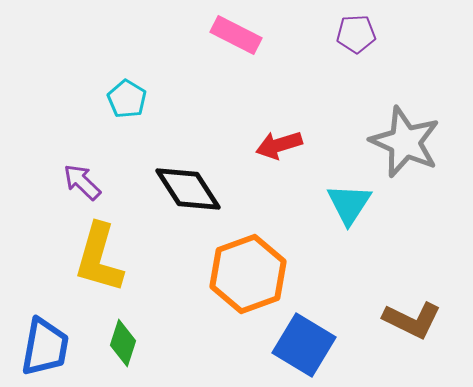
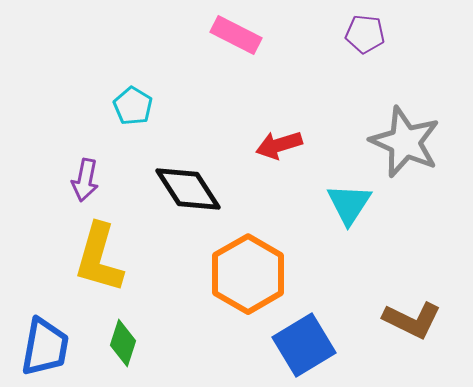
purple pentagon: moved 9 px right; rotated 9 degrees clockwise
cyan pentagon: moved 6 px right, 7 px down
purple arrow: moved 3 px right, 2 px up; rotated 123 degrees counterclockwise
orange hexagon: rotated 10 degrees counterclockwise
blue square: rotated 28 degrees clockwise
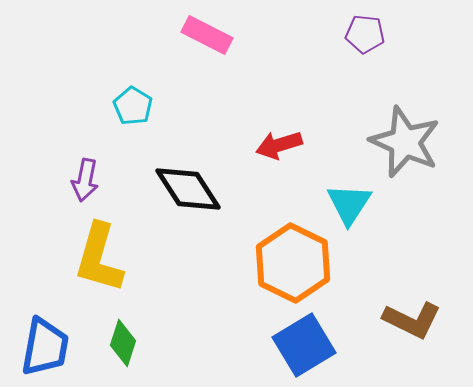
pink rectangle: moved 29 px left
orange hexagon: moved 45 px right, 11 px up; rotated 4 degrees counterclockwise
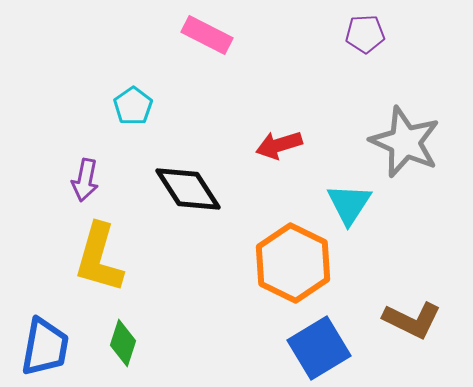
purple pentagon: rotated 9 degrees counterclockwise
cyan pentagon: rotated 6 degrees clockwise
blue square: moved 15 px right, 3 px down
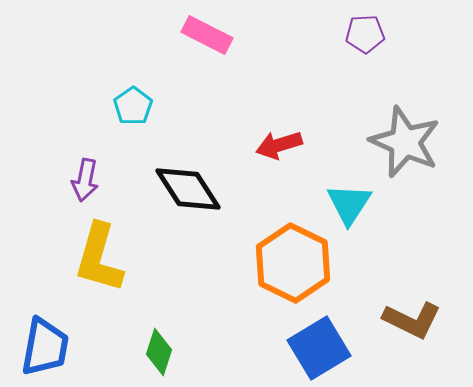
green diamond: moved 36 px right, 9 px down
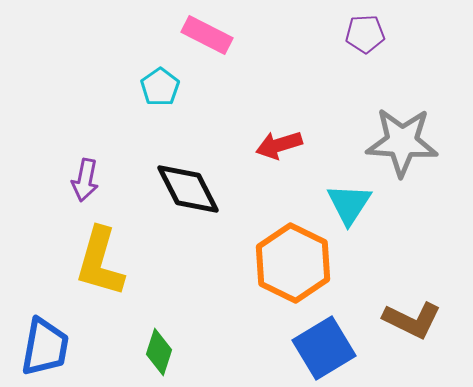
cyan pentagon: moved 27 px right, 19 px up
gray star: moved 3 px left; rotated 20 degrees counterclockwise
black diamond: rotated 6 degrees clockwise
yellow L-shape: moved 1 px right, 4 px down
blue square: moved 5 px right
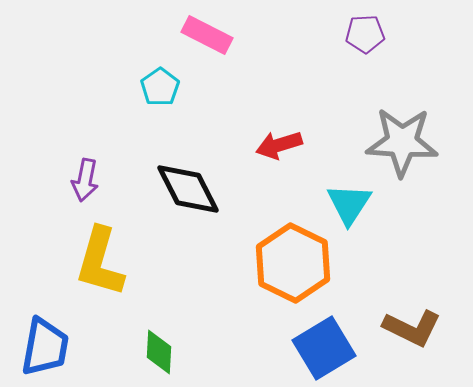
brown L-shape: moved 8 px down
green diamond: rotated 15 degrees counterclockwise
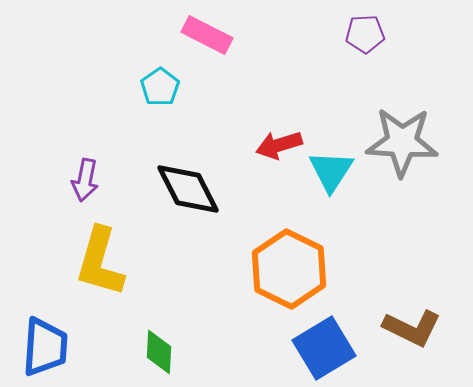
cyan triangle: moved 18 px left, 33 px up
orange hexagon: moved 4 px left, 6 px down
blue trapezoid: rotated 6 degrees counterclockwise
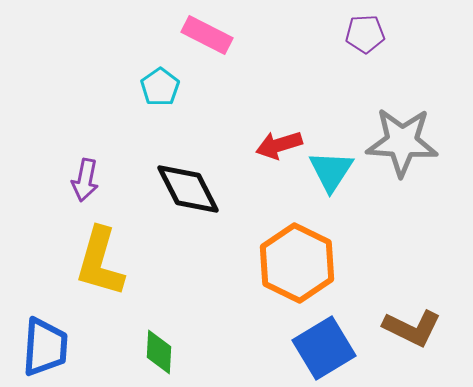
orange hexagon: moved 8 px right, 6 px up
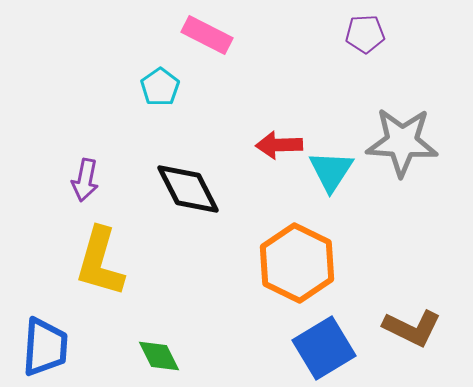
red arrow: rotated 15 degrees clockwise
green diamond: moved 4 px down; rotated 30 degrees counterclockwise
